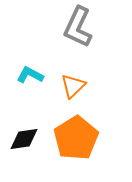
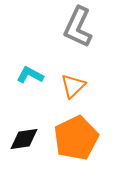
orange pentagon: rotated 6 degrees clockwise
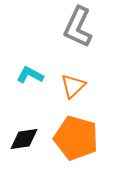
orange pentagon: rotated 30 degrees counterclockwise
